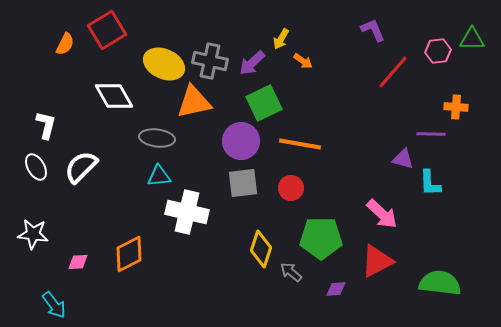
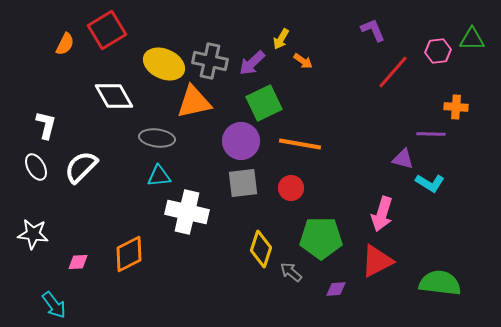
cyan L-shape: rotated 56 degrees counterclockwise
pink arrow: rotated 64 degrees clockwise
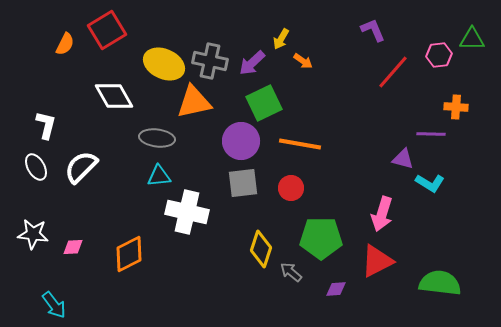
pink hexagon: moved 1 px right, 4 px down
pink diamond: moved 5 px left, 15 px up
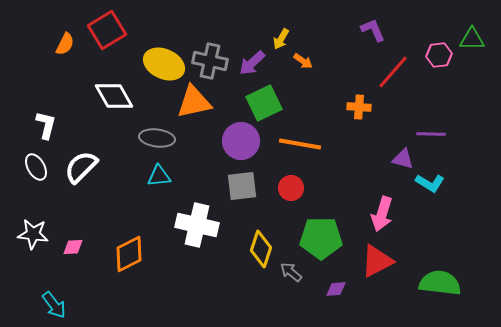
orange cross: moved 97 px left
gray square: moved 1 px left, 3 px down
white cross: moved 10 px right, 13 px down
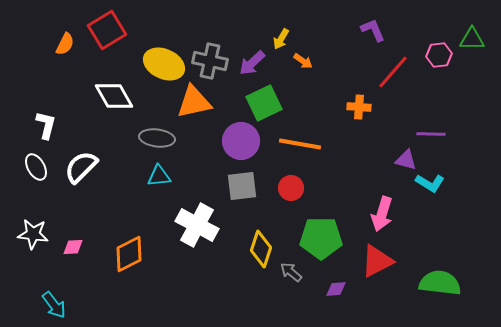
purple triangle: moved 3 px right, 1 px down
white cross: rotated 15 degrees clockwise
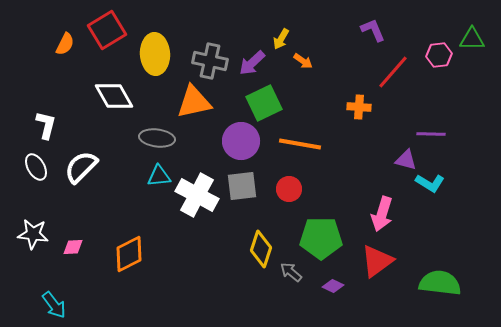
yellow ellipse: moved 9 px left, 10 px up; rotated 63 degrees clockwise
red circle: moved 2 px left, 1 px down
white cross: moved 30 px up
red triangle: rotated 9 degrees counterclockwise
purple diamond: moved 3 px left, 3 px up; rotated 30 degrees clockwise
